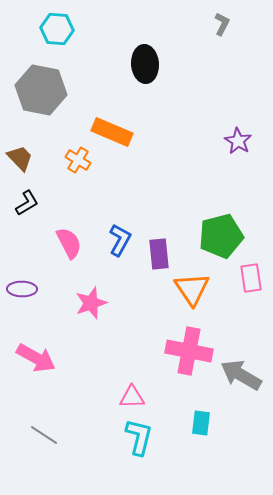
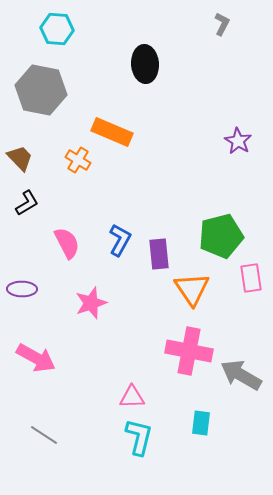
pink semicircle: moved 2 px left
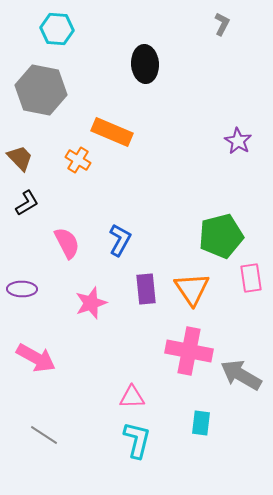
purple rectangle: moved 13 px left, 35 px down
cyan L-shape: moved 2 px left, 3 px down
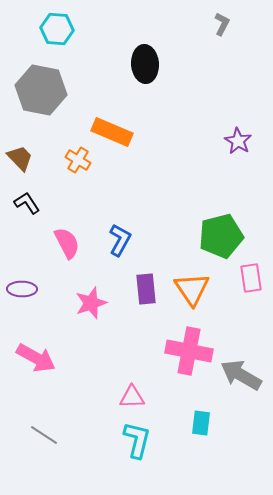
black L-shape: rotated 92 degrees counterclockwise
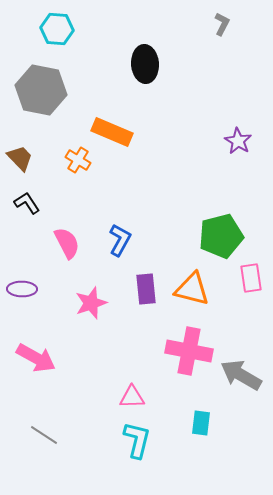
orange triangle: rotated 42 degrees counterclockwise
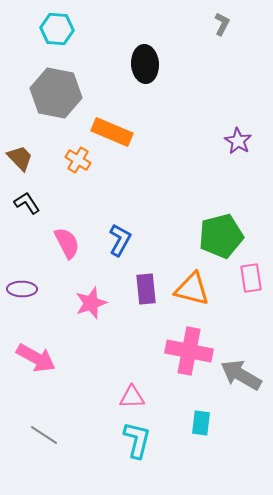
gray hexagon: moved 15 px right, 3 px down
